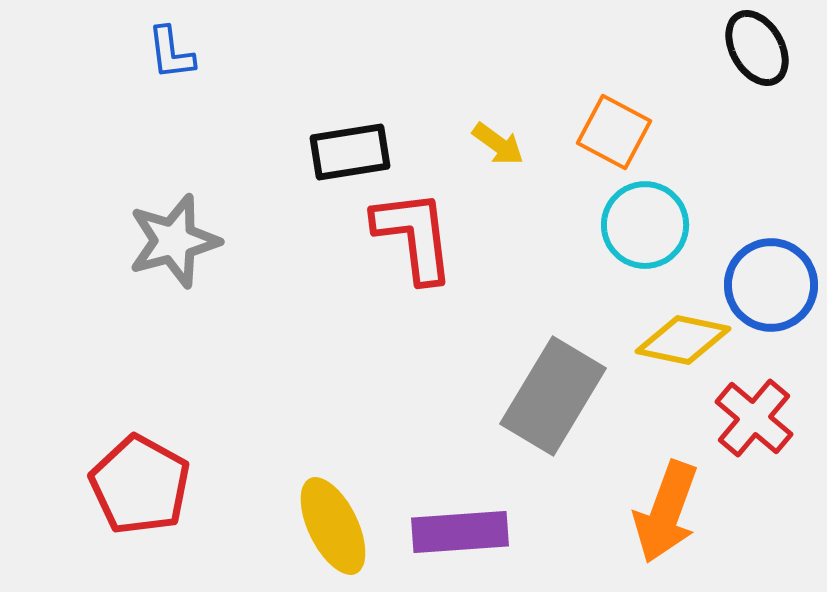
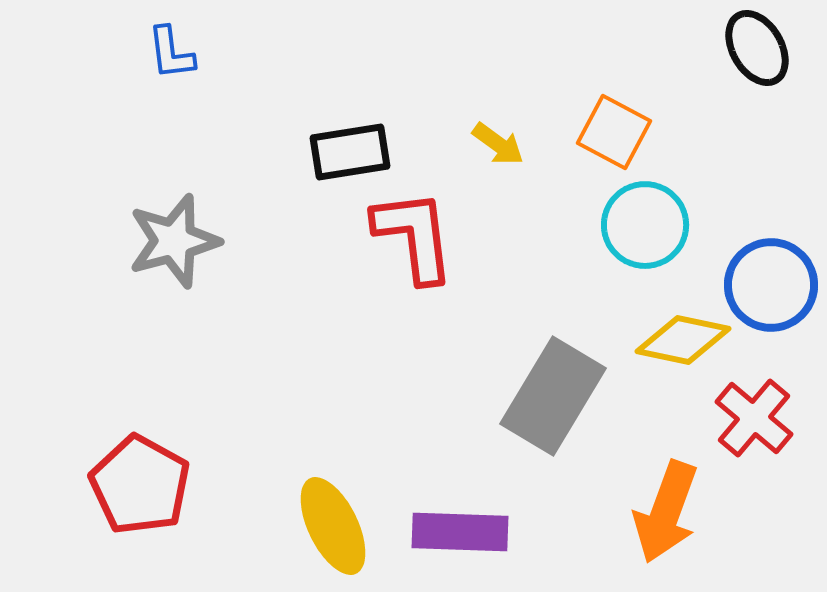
purple rectangle: rotated 6 degrees clockwise
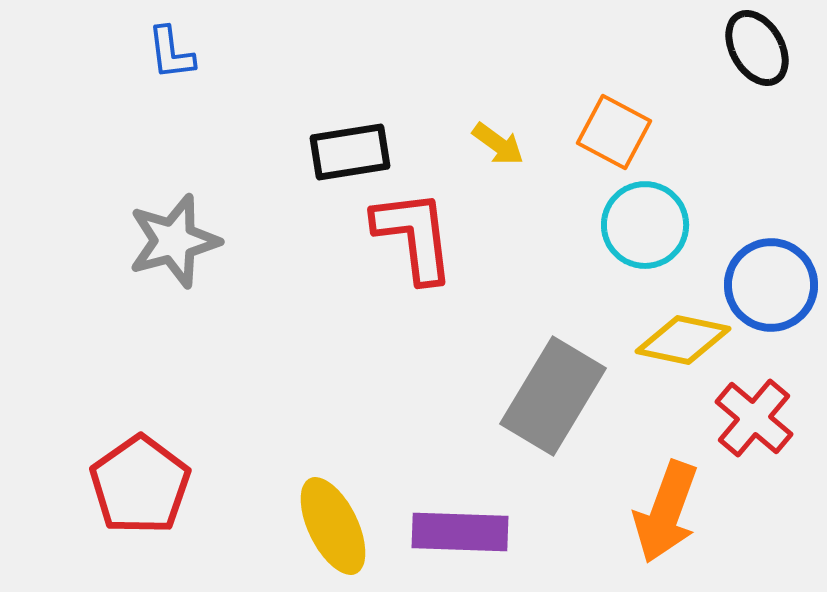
red pentagon: rotated 8 degrees clockwise
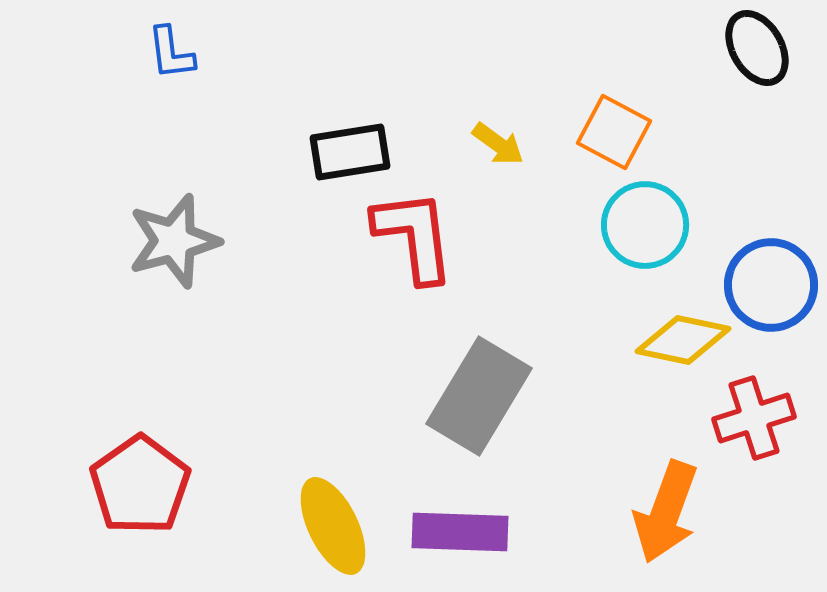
gray rectangle: moved 74 px left
red cross: rotated 32 degrees clockwise
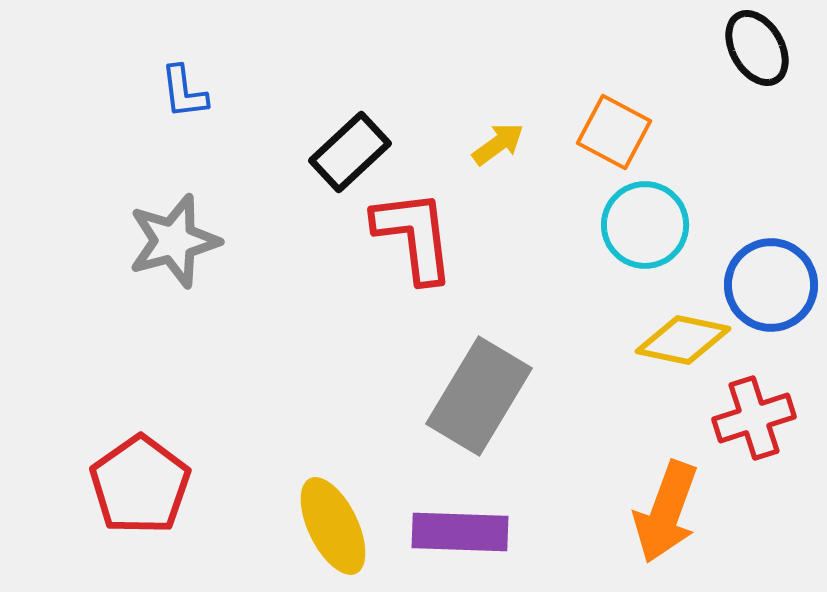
blue L-shape: moved 13 px right, 39 px down
yellow arrow: rotated 72 degrees counterclockwise
black rectangle: rotated 34 degrees counterclockwise
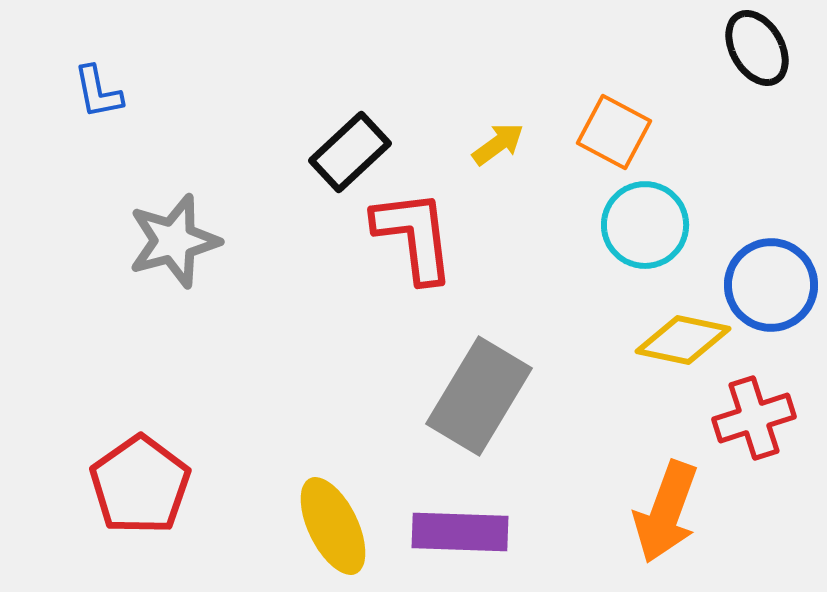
blue L-shape: moved 86 px left; rotated 4 degrees counterclockwise
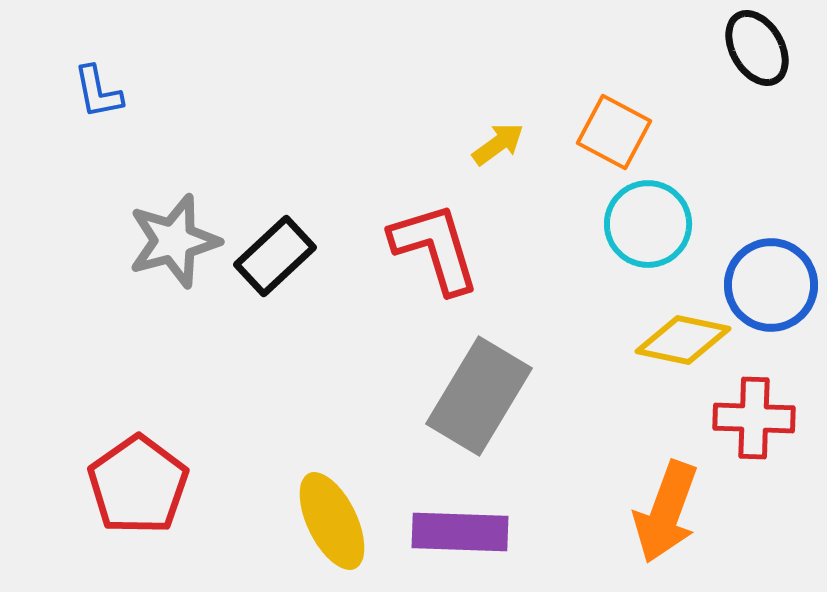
black rectangle: moved 75 px left, 104 px down
cyan circle: moved 3 px right, 1 px up
red L-shape: moved 21 px right, 12 px down; rotated 10 degrees counterclockwise
red cross: rotated 20 degrees clockwise
red pentagon: moved 2 px left
yellow ellipse: moved 1 px left, 5 px up
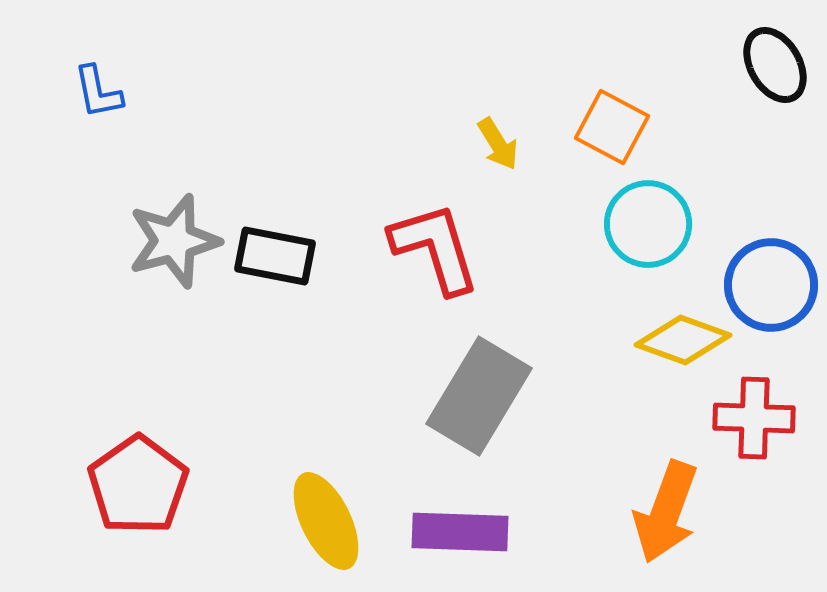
black ellipse: moved 18 px right, 17 px down
orange square: moved 2 px left, 5 px up
yellow arrow: rotated 94 degrees clockwise
black rectangle: rotated 54 degrees clockwise
yellow diamond: rotated 8 degrees clockwise
yellow ellipse: moved 6 px left
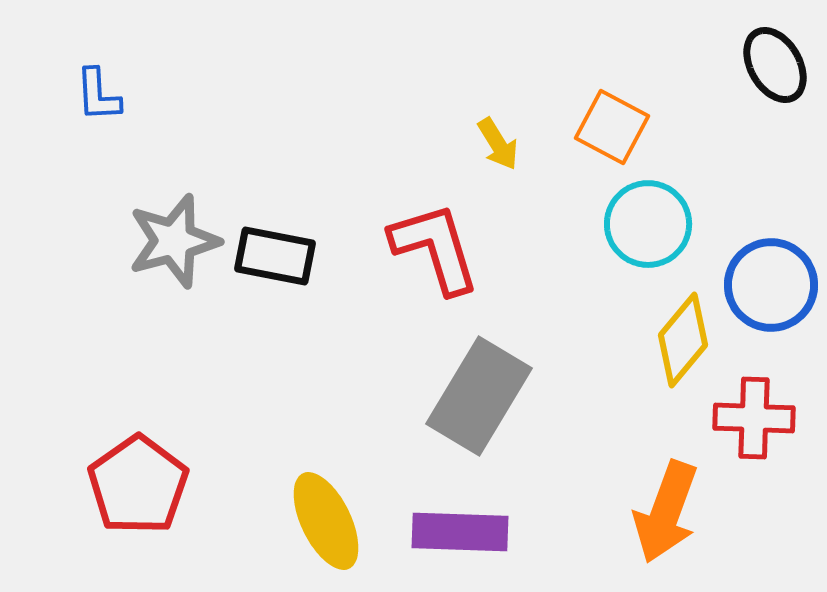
blue L-shape: moved 3 px down; rotated 8 degrees clockwise
yellow diamond: rotated 70 degrees counterclockwise
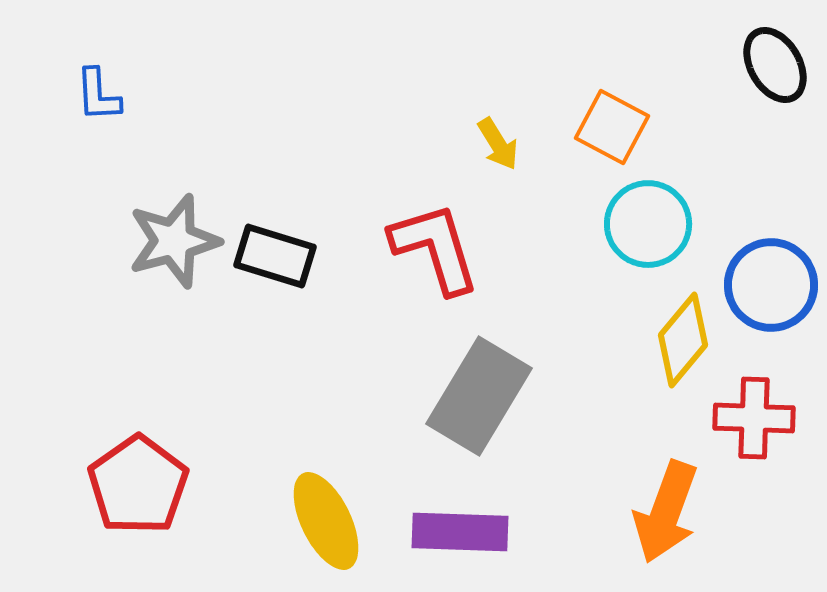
black rectangle: rotated 6 degrees clockwise
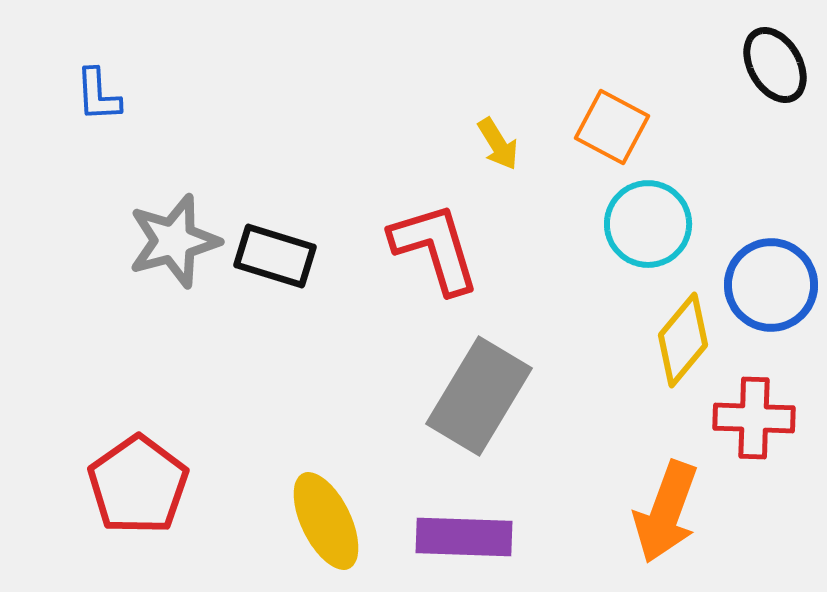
purple rectangle: moved 4 px right, 5 px down
